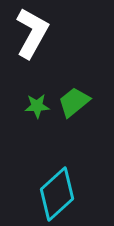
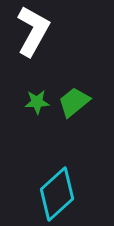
white L-shape: moved 1 px right, 2 px up
green star: moved 4 px up
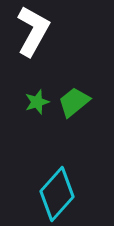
green star: rotated 15 degrees counterclockwise
cyan diamond: rotated 6 degrees counterclockwise
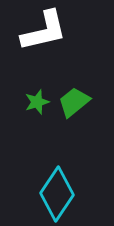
white L-shape: moved 11 px right; rotated 48 degrees clockwise
cyan diamond: rotated 8 degrees counterclockwise
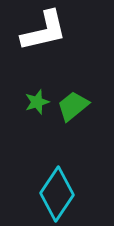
green trapezoid: moved 1 px left, 4 px down
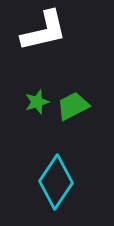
green trapezoid: rotated 12 degrees clockwise
cyan diamond: moved 1 px left, 12 px up
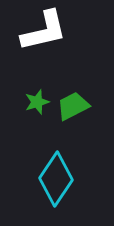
cyan diamond: moved 3 px up
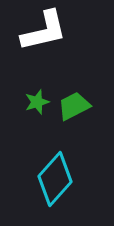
green trapezoid: moved 1 px right
cyan diamond: moved 1 px left; rotated 8 degrees clockwise
